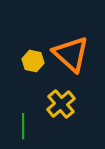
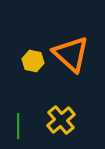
yellow cross: moved 16 px down
green line: moved 5 px left
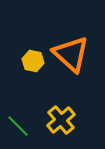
green line: rotated 45 degrees counterclockwise
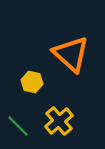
yellow hexagon: moved 1 px left, 21 px down
yellow cross: moved 2 px left, 1 px down
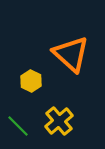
yellow hexagon: moved 1 px left, 1 px up; rotated 15 degrees clockwise
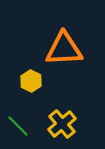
orange triangle: moved 7 px left, 5 px up; rotated 45 degrees counterclockwise
yellow cross: moved 3 px right, 3 px down
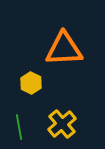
yellow hexagon: moved 2 px down
green line: moved 1 px right, 1 px down; rotated 35 degrees clockwise
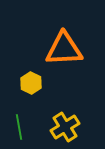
yellow cross: moved 3 px right, 3 px down; rotated 8 degrees clockwise
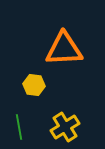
yellow hexagon: moved 3 px right, 2 px down; rotated 20 degrees counterclockwise
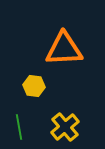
yellow hexagon: moved 1 px down
yellow cross: rotated 8 degrees counterclockwise
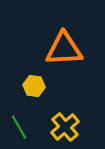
green line: rotated 20 degrees counterclockwise
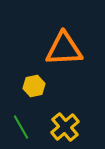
yellow hexagon: rotated 20 degrees counterclockwise
green line: moved 2 px right
